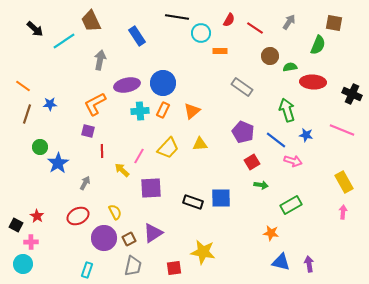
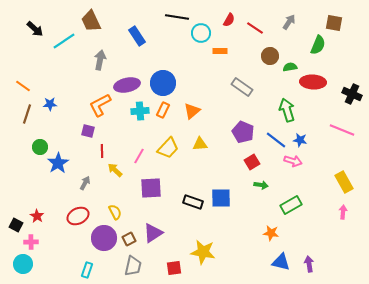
orange L-shape at (95, 104): moved 5 px right, 1 px down
blue star at (306, 135): moved 6 px left, 5 px down
yellow arrow at (122, 170): moved 7 px left
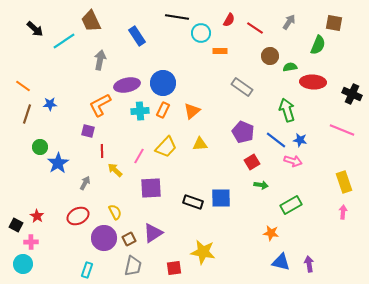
yellow trapezoid at (168, 148): moved 2 px left, 1 px up
yellow rectangle at (344, 182): rotated 10 degrees clockwise
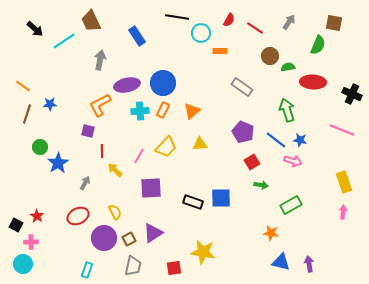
green semicircle at (290, 67): moved 2 px left
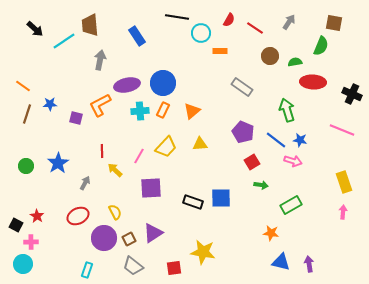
brown trapezoid at (91, 21): moved 1 px left, 4 px down; rotated 20 degrees clockwise
green semicircle at (318, 45): moved 3 px right, 1 px down
green semicircle at (288, 67): moved 7 px right, 5 px up
purple square at (88, 131): moved 12 px left, 13 px up
green circle at (40, 147): moved 14 px left, 19 px down
gray trapezoid at (133, 266): rotated 115 degrees clockwise
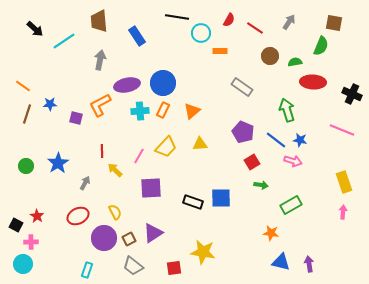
brown trapezoid at (90, 25): moved 9 px right, 4 px up
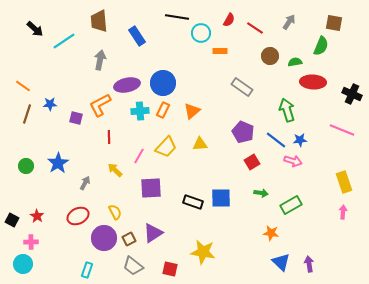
blue star at (300, 140): rotated 16 degrees counterclockwise
red line at (102, 151): moved 7 px right, 14 px up
green arrow at (261, 185): moved 8 px down
black square at (16, 225): moved 4 px left, 5 px up
blue triangle at (281, 262): rotated 30 degrees clockwise
red square at (174, 268): moved 4 px left, 1 px down; rotated 21 degrees clockwise
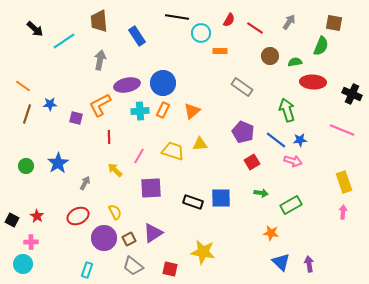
yellow trapezoid at (166, 147): moved 7 px right, 4 px down; rotated 115 degrees counterclockwise
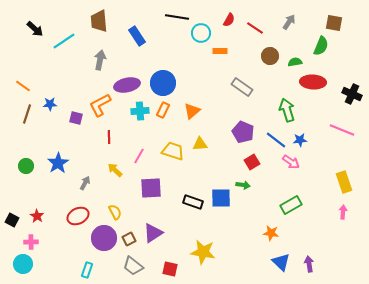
pink arrow at (293, 161): moved 2 px left, 1 px down; rotated 18 degrees clockwise
green arrow at (261, 193): moved 18 px left, 8 px up
